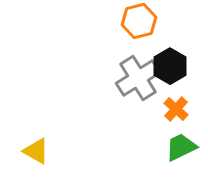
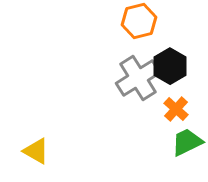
green trapezoid: moved 6 px right, 5 px up
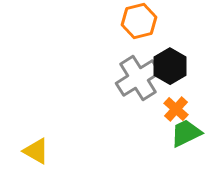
green trapezoid: moved 1 px left, 9 px up
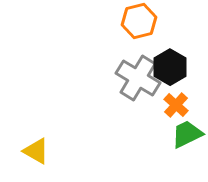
black hexagon: moved 1 px down
gray cross: rotated 27 degrees counterclockwise
orange cross: moved 4 px up
green trapezoid: moved 1 px right, 1 px down
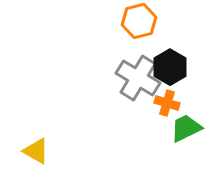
orange cross: moved 9 px left, 2 px up; rotated 25 degrees counterclockwise
green trapezoid: moved 1 px left, 6 px up
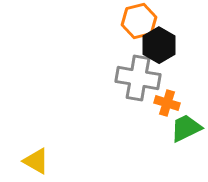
black hexagon: moved 11 px left, 22 px up
gray cross: rotated 21 degrees counterclockwise
yellow triangle: moved 10 px down
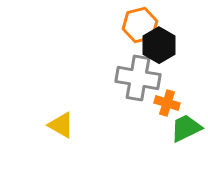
orange hexagon: moved 1 px right, 4 px down
yellow triangle: moved 25 px right, 36 px up
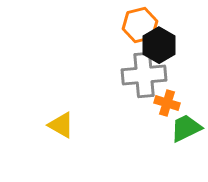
gray cross: moved 6 px right, 3 px up; rotated 15 degrees counterclockwise
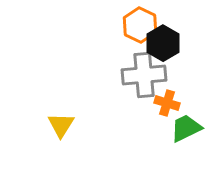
orange hexagon: rotated 20 degrees counterclockwise
black hexagon: moved 4 px right, 2 px up
yellow triangle: rotated 32 degrees clockwise
